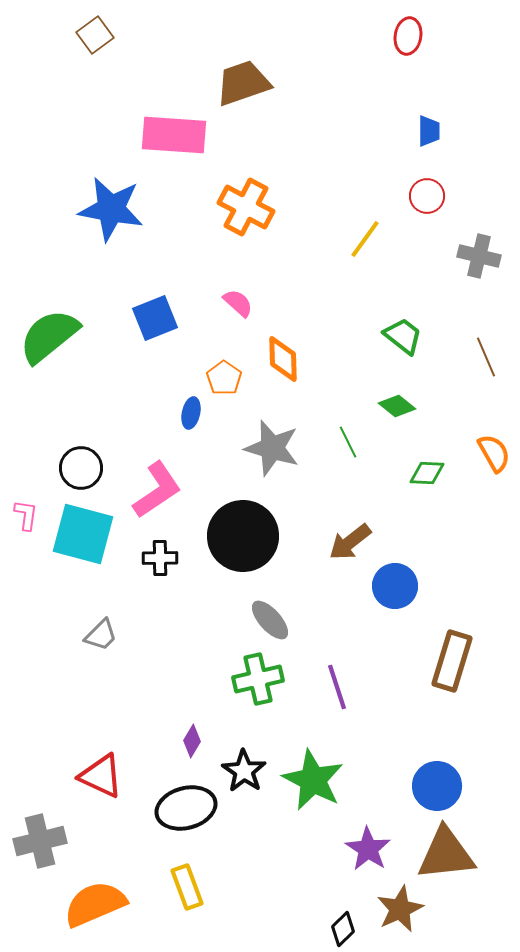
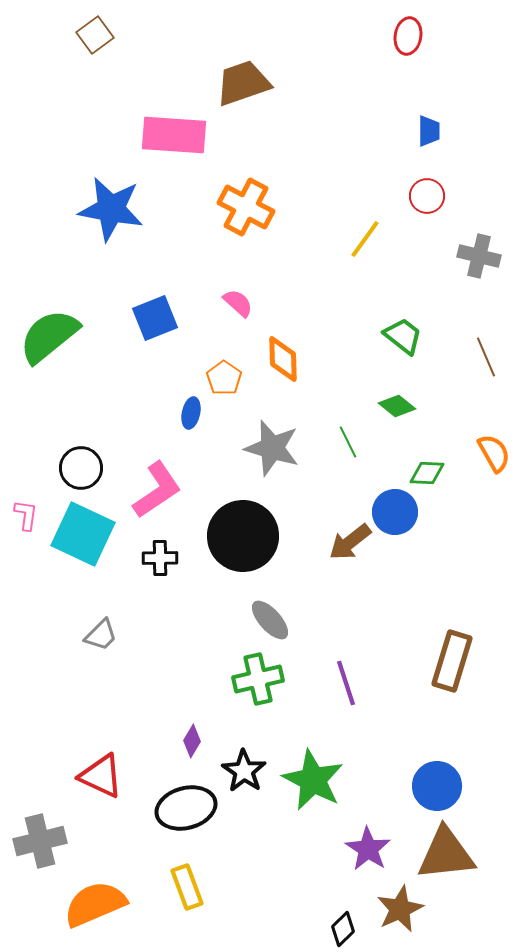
cyan square at (83, 534): rotated 10 degrees clockwise
blue circle at (395, 586): moved 74 px up
purple line at (337, 687): moved 9 px right, 4 px up
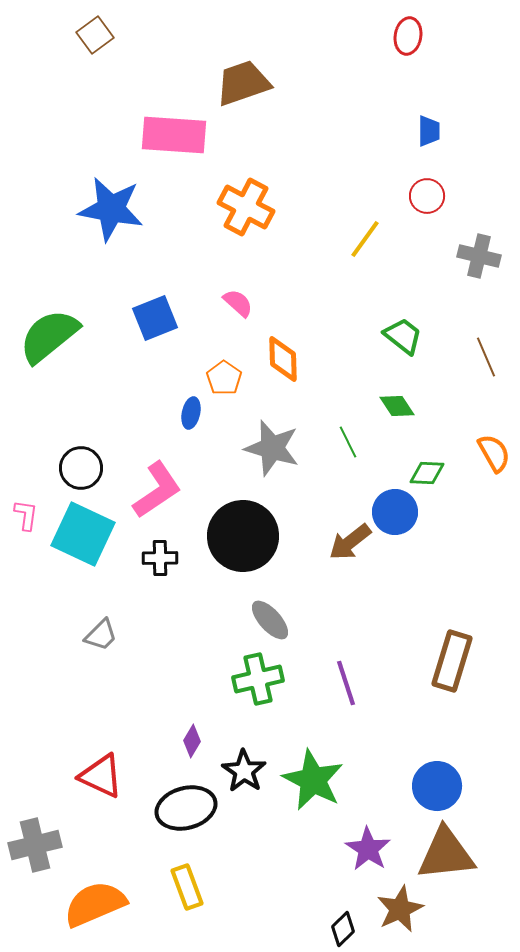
green diamond at (397, 406): rotated 18 degrees clockwise
gray cross at (40, 841): moved 5 px left, 4 px down
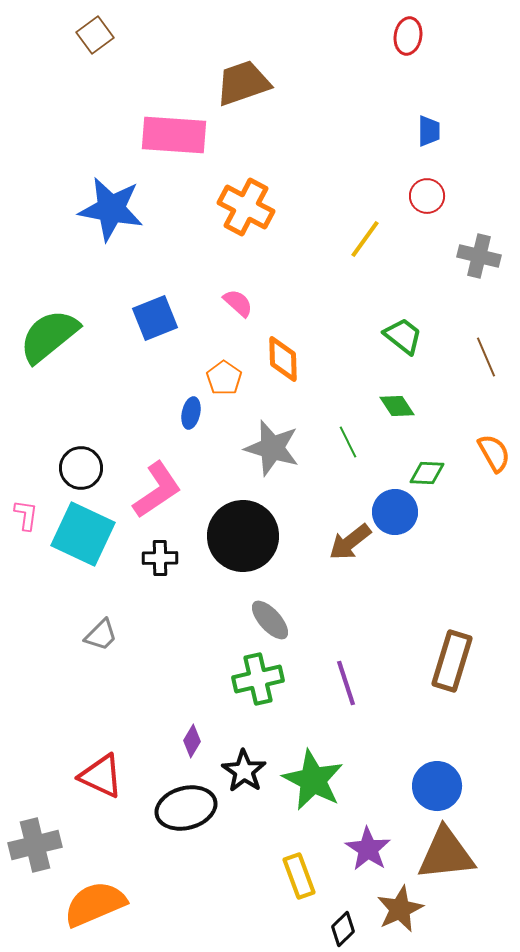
yellow rectangle at (187, 887): moved 112 px right, 11 px up
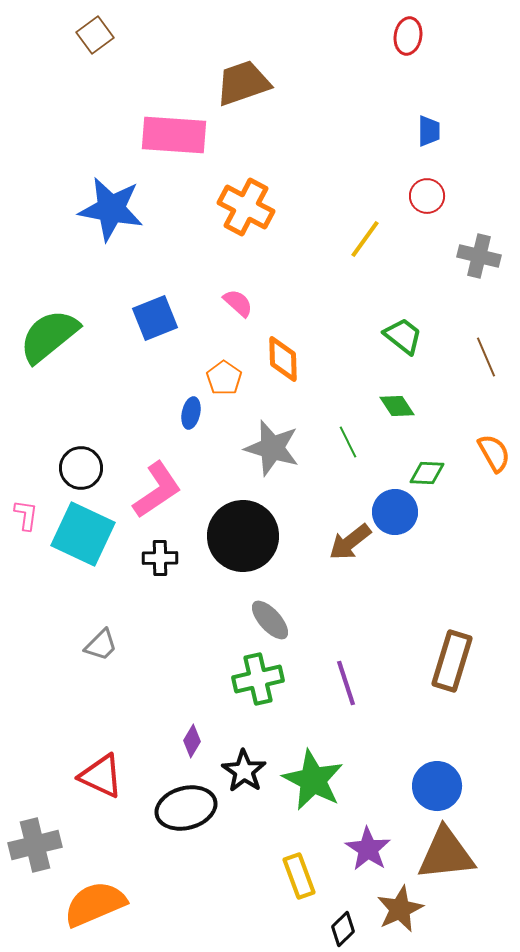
gray trapezoid at (101, 635): moved 10 px down
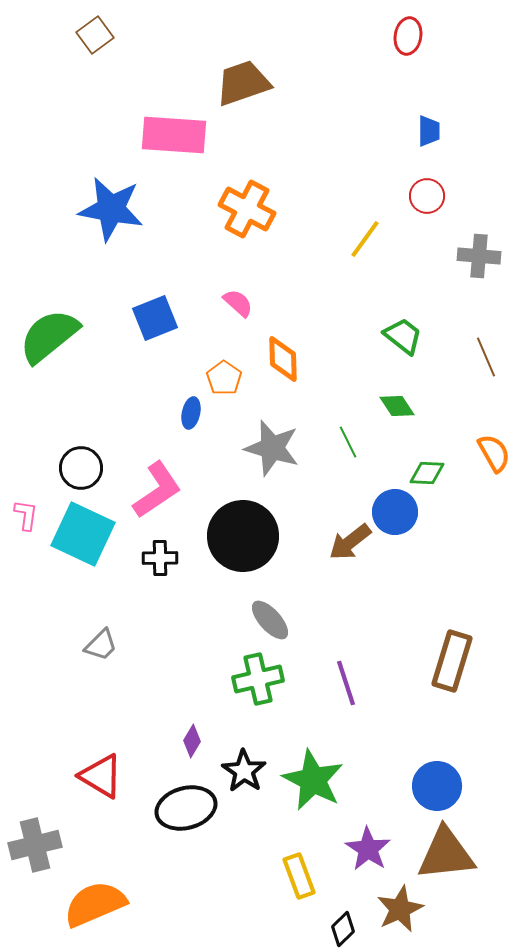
orange cross at (246, 207): moved 1 px right, 2 px down
gray cross at (479, 256): rotated 9 degrees counterclockwise
red triangle at (101, 776): rotated 6 degrees clockwise
